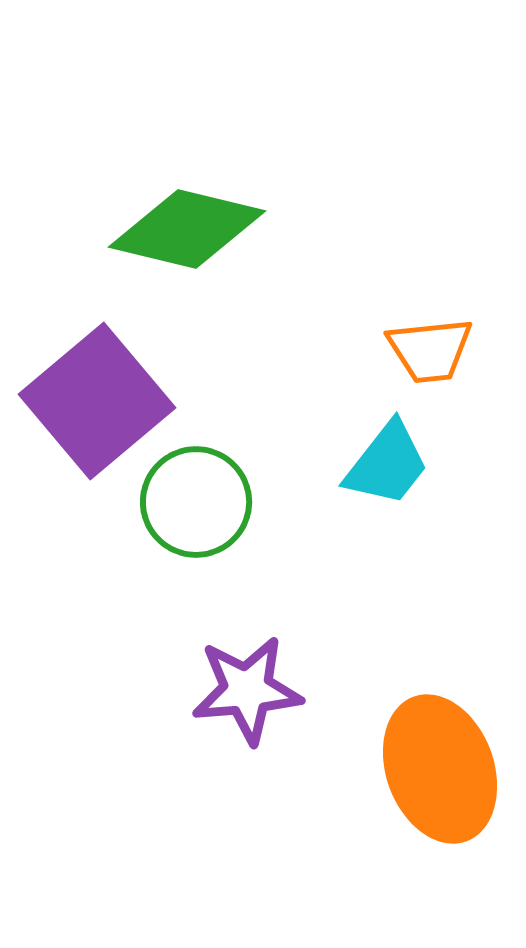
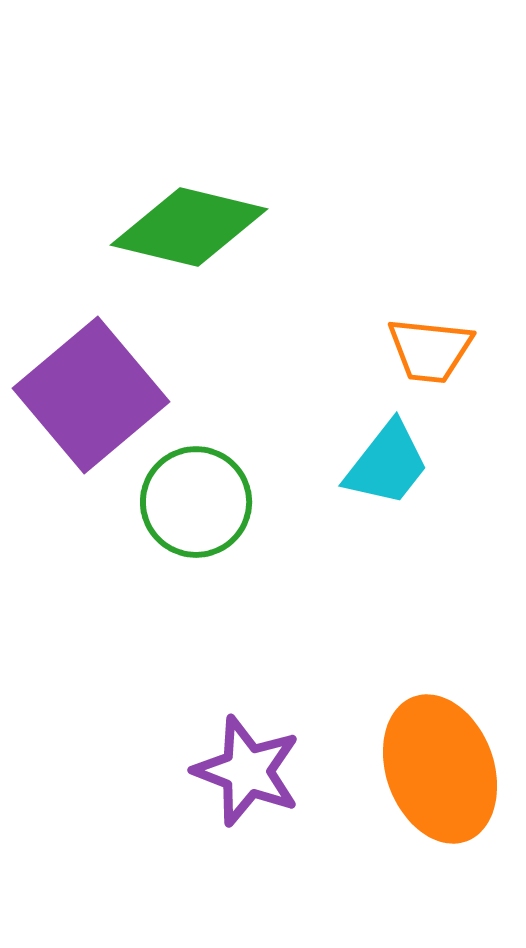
green diamond: moved 2 px right, 2 px up
orange trapezoid: rotated 12 degrees clockwise
purple square: moved 6 px left, 6 px up
purple star: moved 81 px down; rotated 26 degrees clockwise
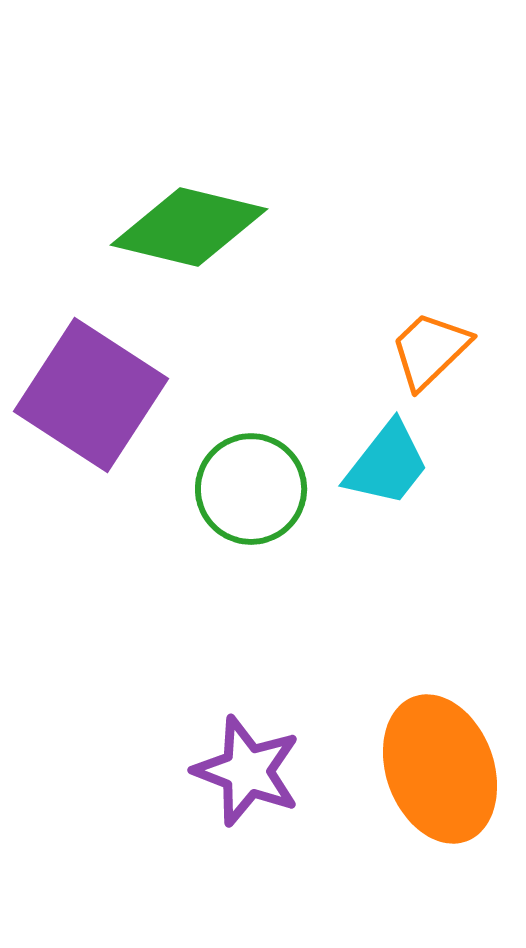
orange trapezoid: rotated 130 degrees clockwise
purple square: rotated 17 degrees counterclockwise
green circle: moved 55 px right, 13 px up
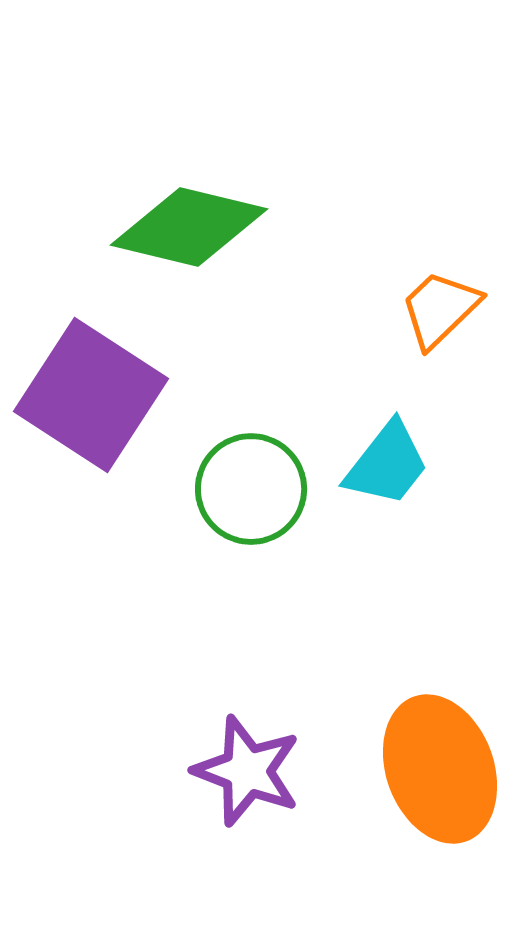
orange trapezoid: moved 10 px right, 41 px up
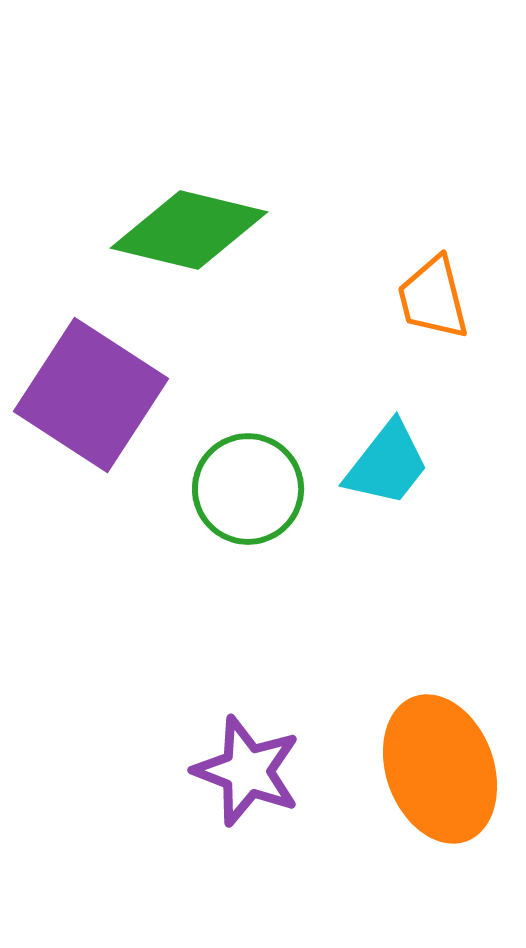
green diamond: moved 3 px down
orange trapezoid: moved 7 px left, 11 px up; rotated 60 degrees counterclockwise
green circle: moved 3 px left
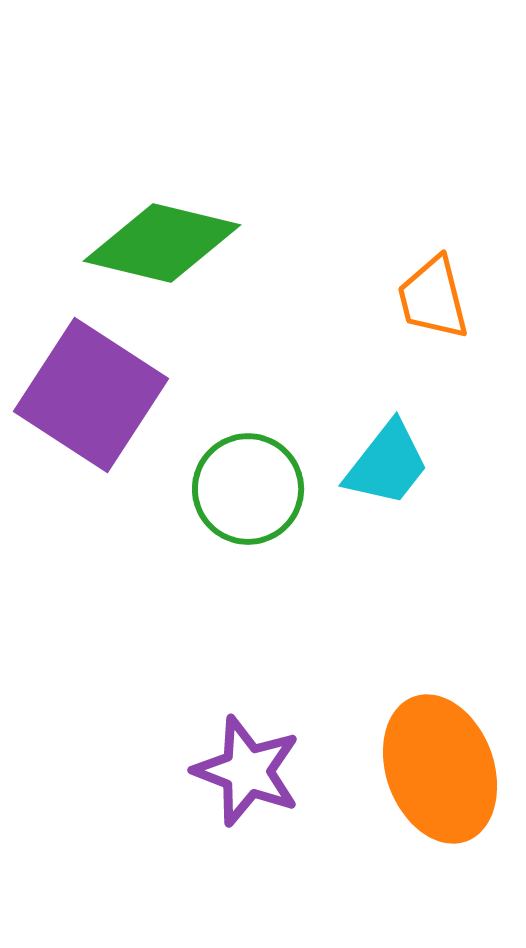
green diamond: moved 27 px left, 13 px down
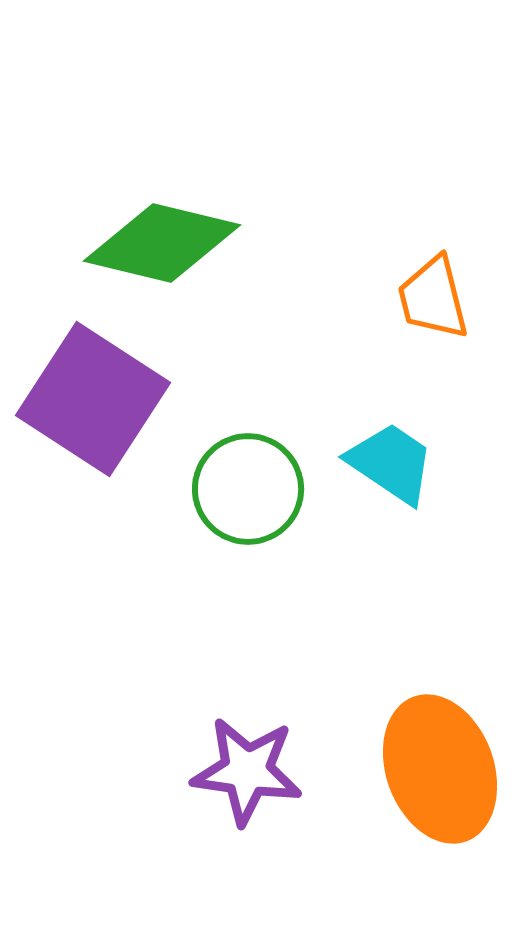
purple square: moved 2 px right, 4 px down
cyan trapezoid: moved 4 px right, 1 px up; rotated 94 degrees counterclockwise
purple star: rotated 13 degrees counterclockwise
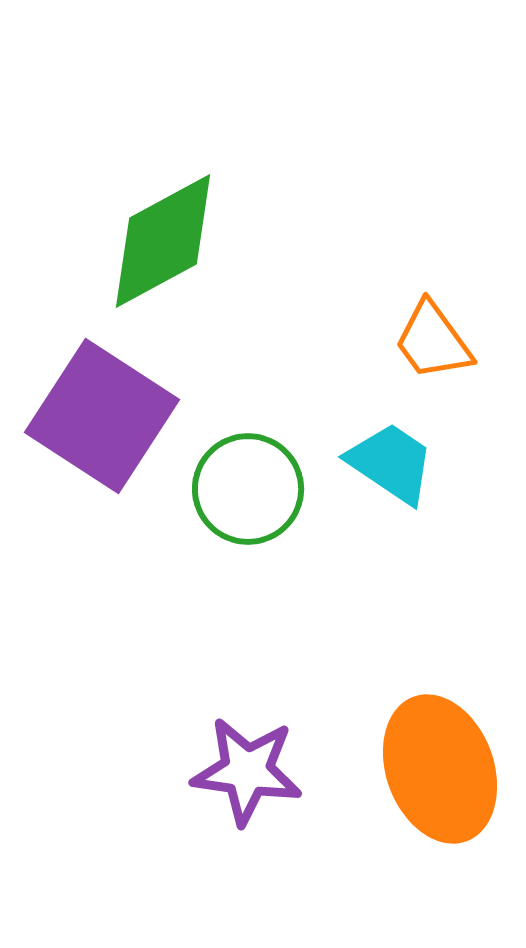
green diamond: moved 1 px right, 2 px up; rotated 42 degrees counterclockwise
orange trapezoid: moved 43 px down; rotated 22 degrees counterclockwise
purple square: moved 9 px right, 17 px down
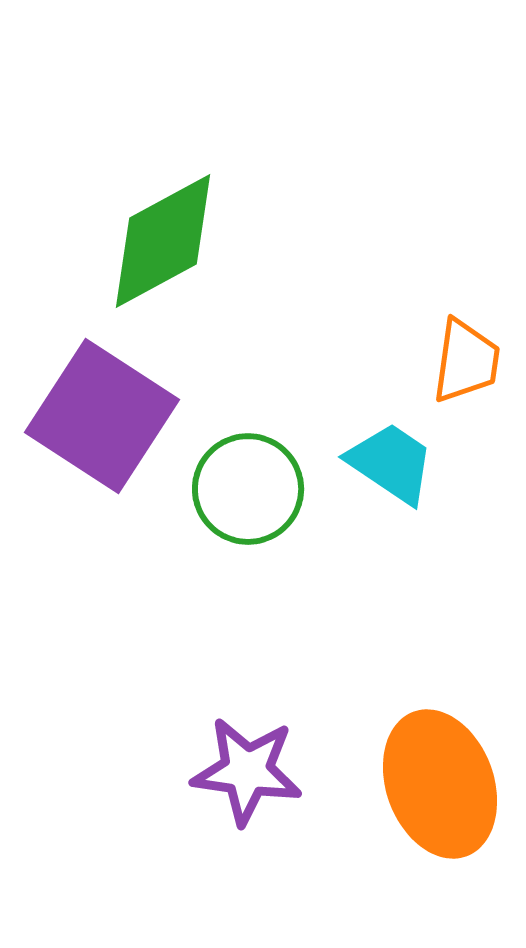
orange trapezoid: moved 33 px right, 20 px down; rotated 136 degrees counterclockwise
orange ellipse: moved 15 px down
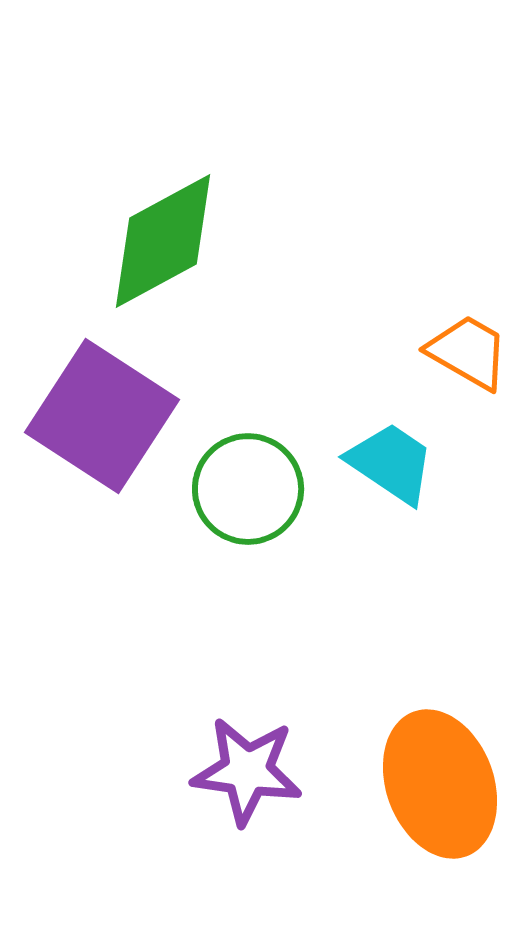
orange trapezoid: moved 2 px right, 9 px up; rotated 68 degrees counterclockwise
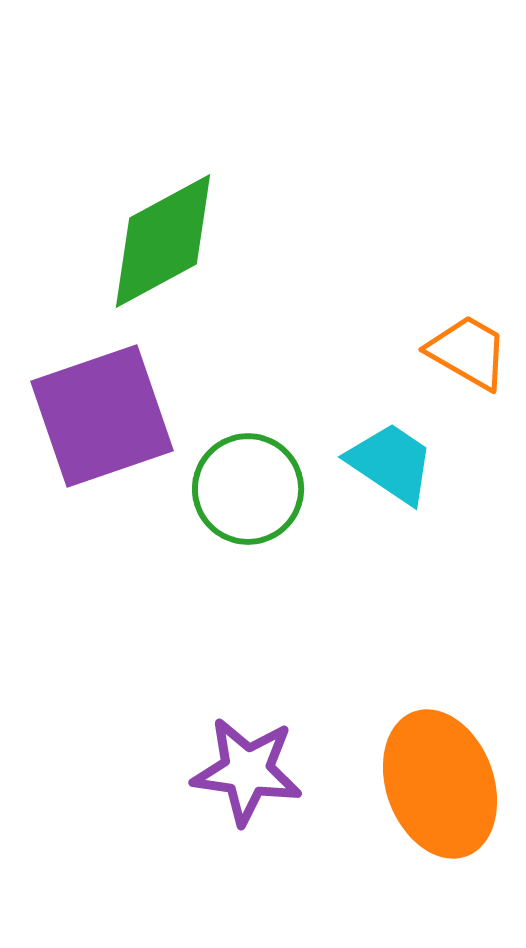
purple square: rotated 38 degrees clockwise
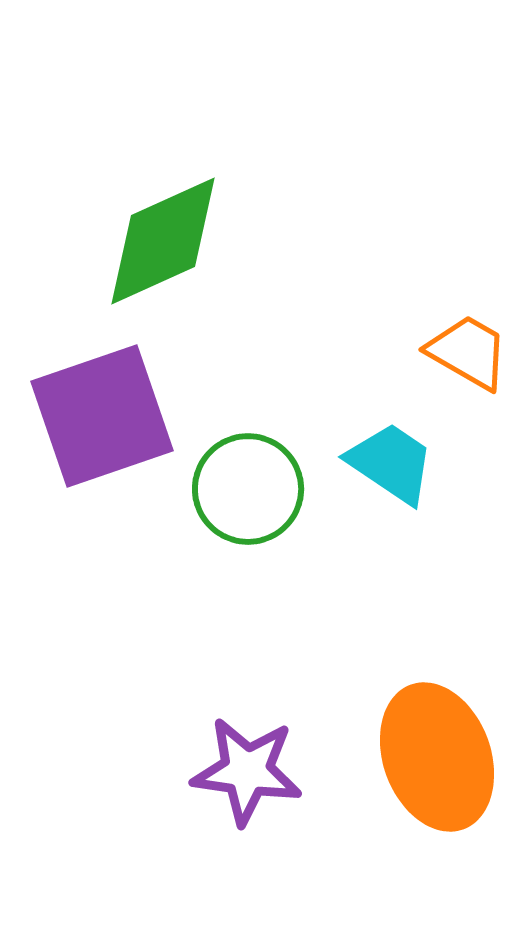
green diamond: rotated 4 degrees clockwise
orange ellipse: moved 3 px left, 27 px up
